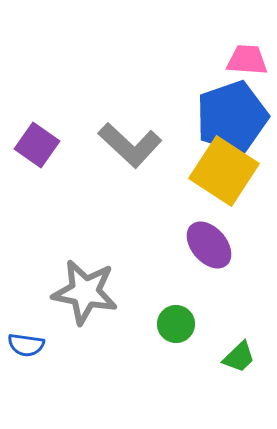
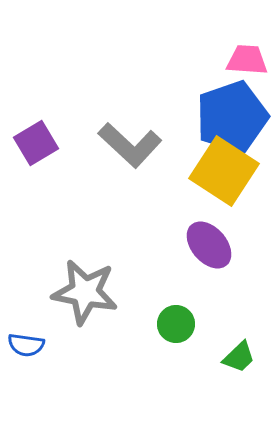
purple square: moved 1 px left, 2 px up; rotated 24 degrees clockwise
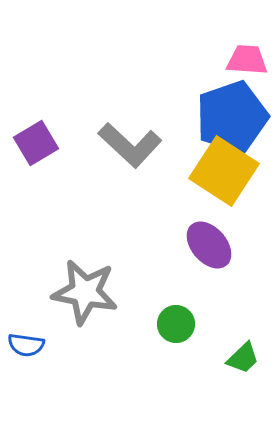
green trapezoid: moved 4 px right, 1 px down
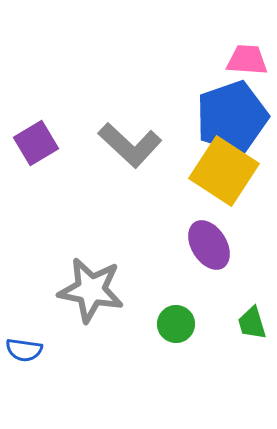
purple ellipse: rotated 9 degrees clockwise
gray star: moved 6 px right, 2 px up
blue semicircle: moved 2 px left, 5 px down
green trapezoid: moved 9 px right, 35 px up; rotated 117 degrees clockwise
